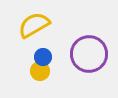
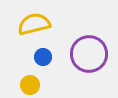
yellow semicircle: moved 1 px up; rotated 16 degrees clockwise
yellow circle: moved 10 px left, 14 px down
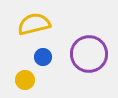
yellow circle: moved 5 px left, 5 px up
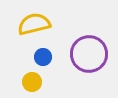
yellow circle: moved 7 px right, 2 px down
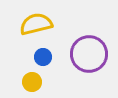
yellow semicircle: moved 2 px right
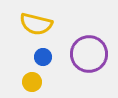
yellow semicircle: rotated 152 degrees counterclockwise
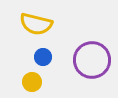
purple circle: moved 3 px right, 6 px down
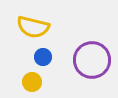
yellow semicircle: moved 3 px left, 3 px down
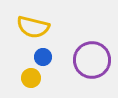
yellow circle: moved 1 px left, 4 px up
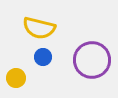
yellow semicircle: moved 6 px right, 1 px down
yellow circle: moved 15 px left
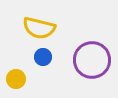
yellow circle: moved 1 px down
